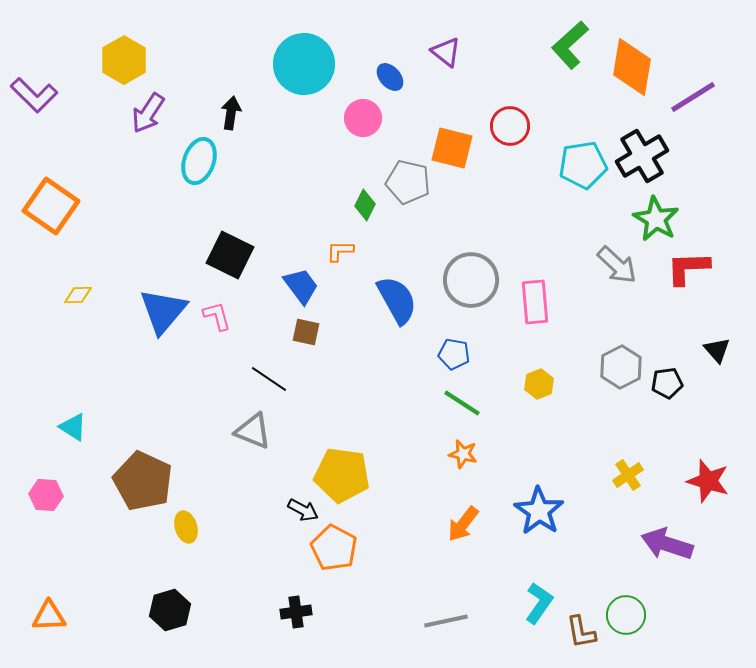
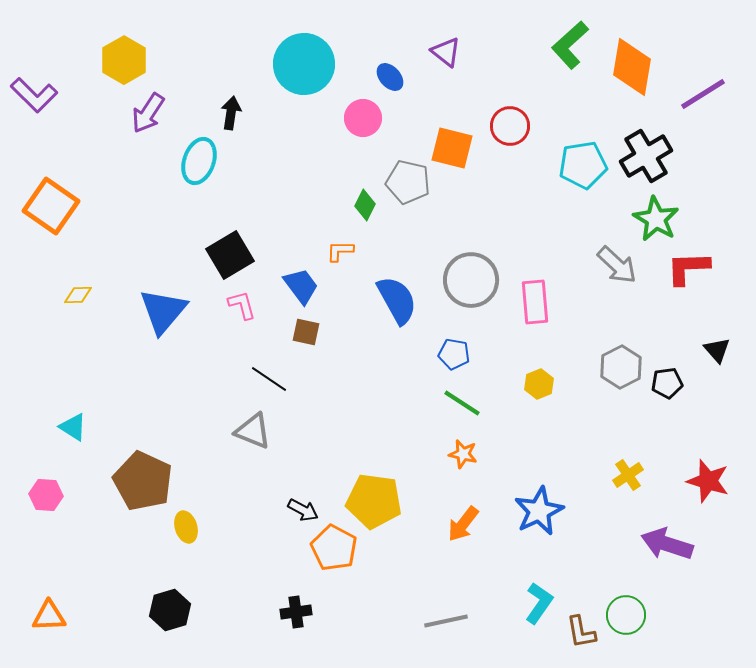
purple line at (693, 97): moved 10 px right, 3 px up
black cross at (642, 156): moved 4 px right
black square at (230, 255): rotated 33 degrees clockwise
pink L-shape at (217, 316): moved 25 px right, 11 px up
yellow pentagon at (342, 475): moved 32 px right, 26 px down
blue star at (539, 511): rotated 12 degrees clockwise
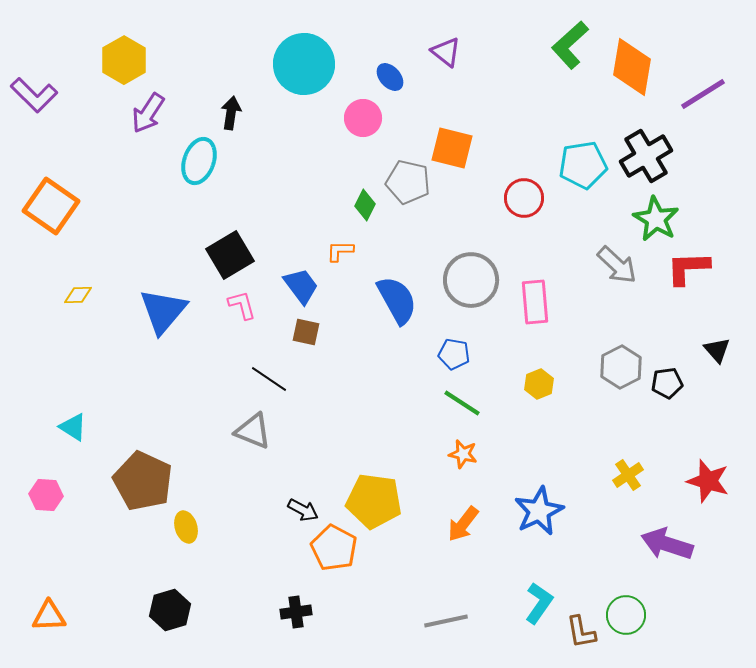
red circle at (510, 126): moved 14 px right, 72 px down
